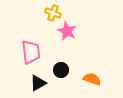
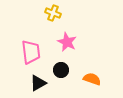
pink star: moved 11 px down
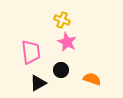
yellow cross: moved 9 px right, 7 px down
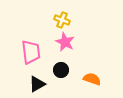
pink star: moved 2 px left
black triangle: moved 1 px left, 1 px down
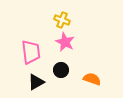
black triangle: moved 1 px left, 2 px up
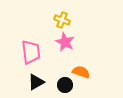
black circle: moved 4 px right, 15 px down
orange semicircle: moved 11 px left, 7 px up
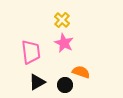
yellow cross: rotated 21 degrees clockwise
pink star: moved 1 px left, 1 px down
black triangle: moved 1 px right
